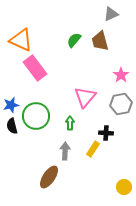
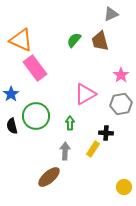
pink triangle: moved 3 px up; rotated 20 degrees clockwise
blue star: moved 11 px up; rotated 21 degrees counterclockwise
brown ellipse: rotated 15 degrees clockwise
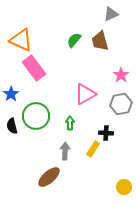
pink rectangle: moved 1 px left
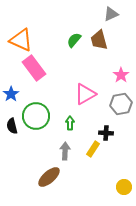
brown trapezoid: moved 1 px left, 1 px up
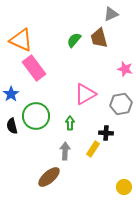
brown trapezoid: moved 2 px up
pink star: moved 4 px right, 6 px up; rotated 21 degrees counterclockwise
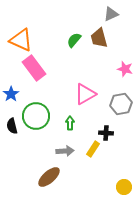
gray arrow: rotated 84 degrees clockwise
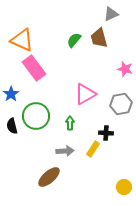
orange triangle: moved 1 px right
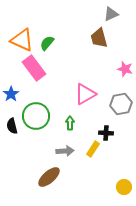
green semicircle: moved 27 px left, 3 px down
